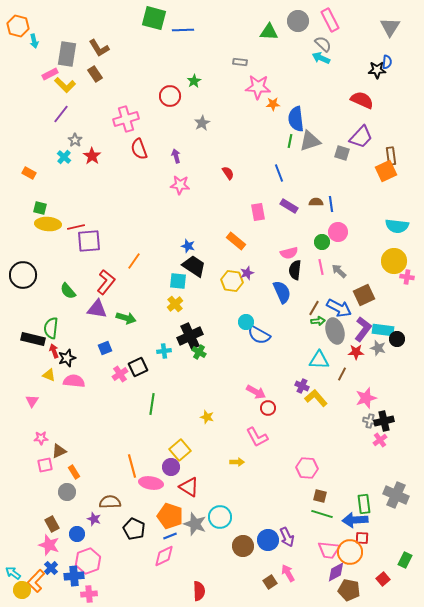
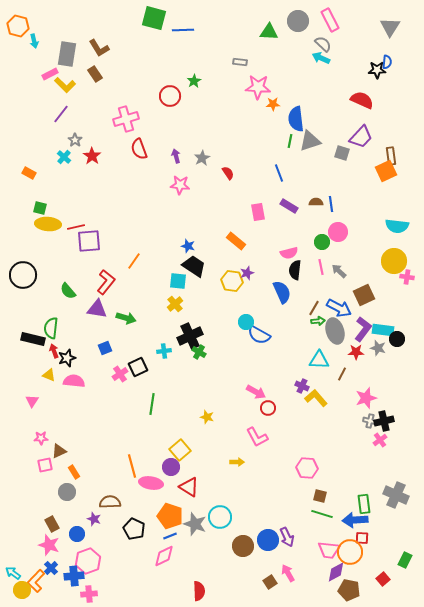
gray star at (202, 123): moved 35 px down
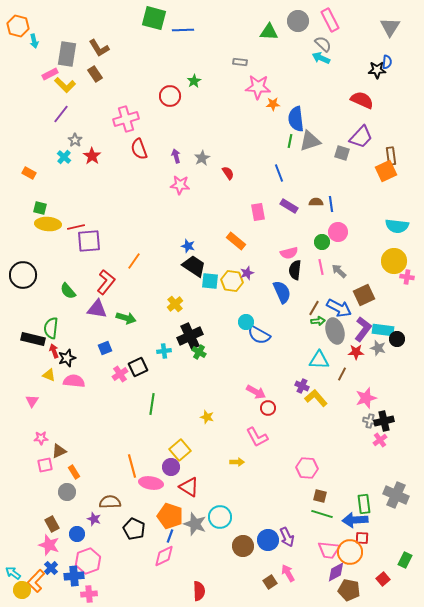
cyan square at (178, 281): moved 32 px right
blue line at (170, 536): rotated 48 degrees counterclockwise
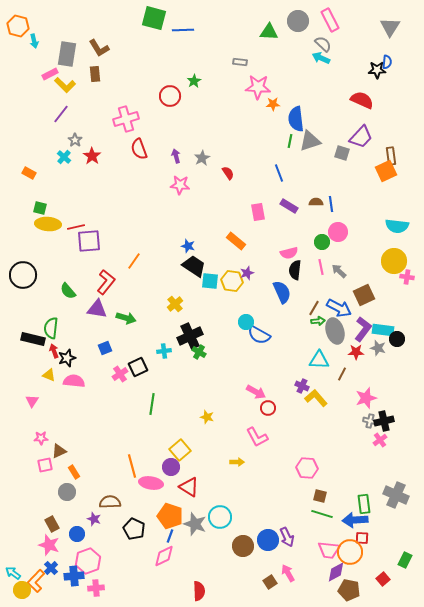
brown rectangle at (95, 74): rotated 28 degrees clockwise
pink cross at (89, 594): moved 7 px right, 6 px up
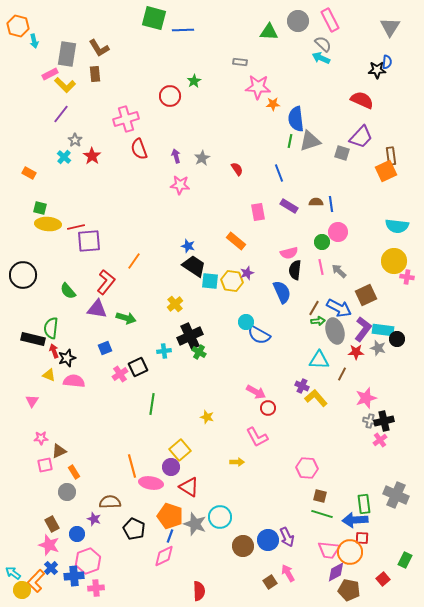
red semicircle at (228, 173): moved 9 px right, 4 px up
brown square at (364, 295): moved 2 px right
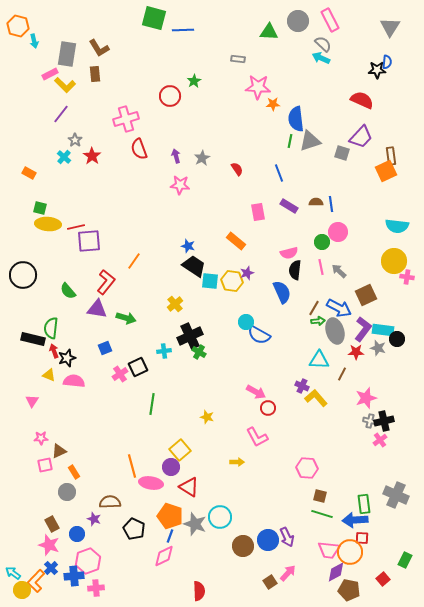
gray rectangle at (240, 62): moved 2 px left, 3 px up
pink arrow at (288, 573): rotated 72 degrees clockwise
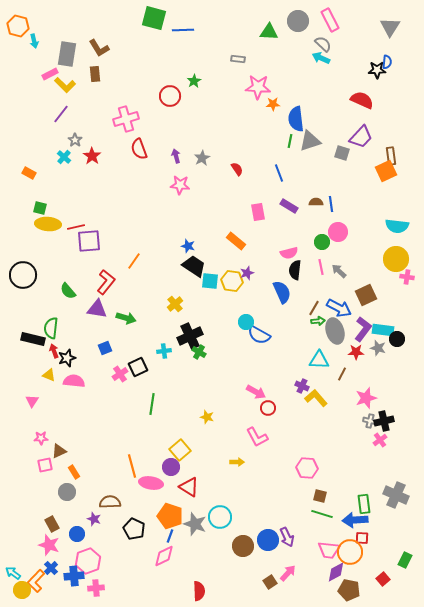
yellow circle at (394, 261): moved 2 px right, 2 px up
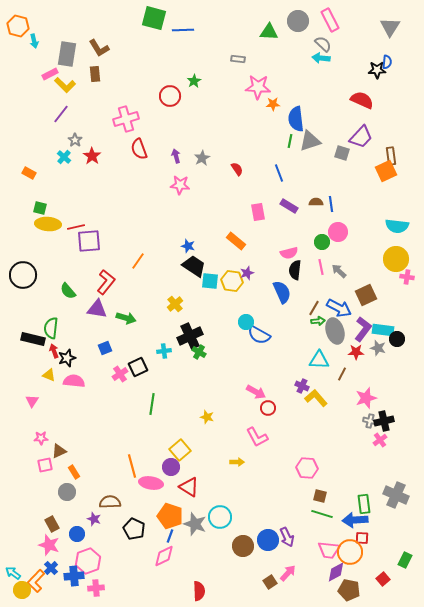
cyan arrow at (321, 58): rotated 18 degrees counterclockwise
orange line at (134, 261): moved 4 px right
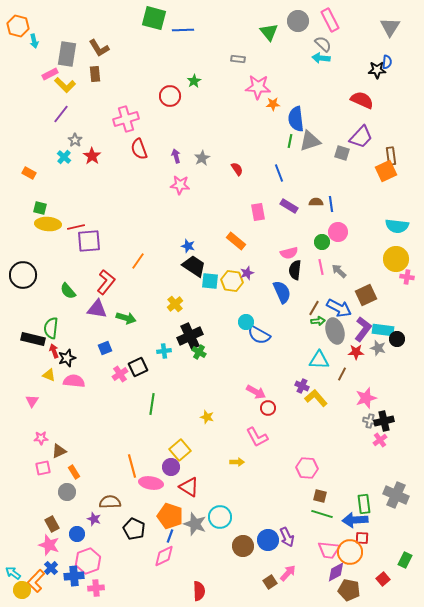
green triangle at (269, 32): rotated 48 degrees clockwise
pink square at (45, 465): moved 2 px left, 3 px down
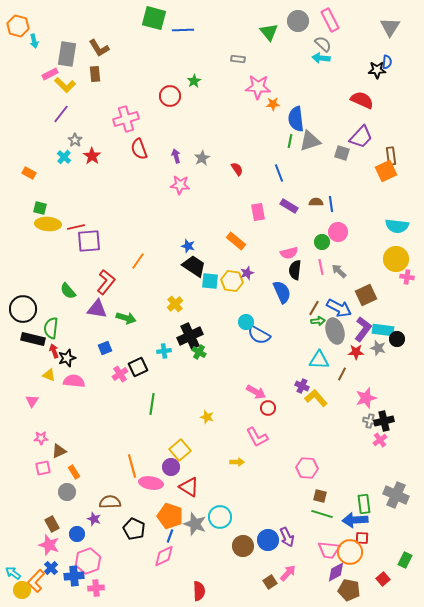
black circle at (23, 275): moved 34 px down
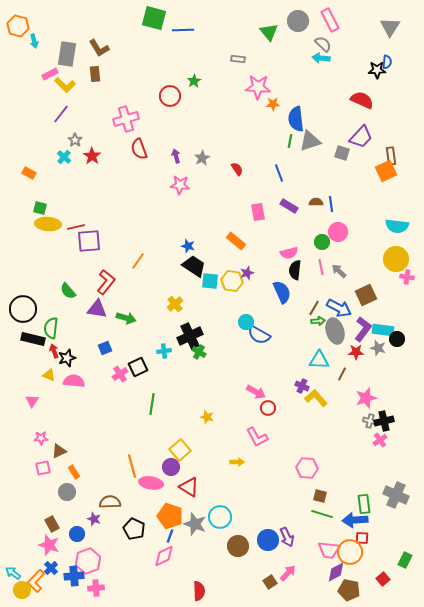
brown circle at (243, 546): moved 5 px left
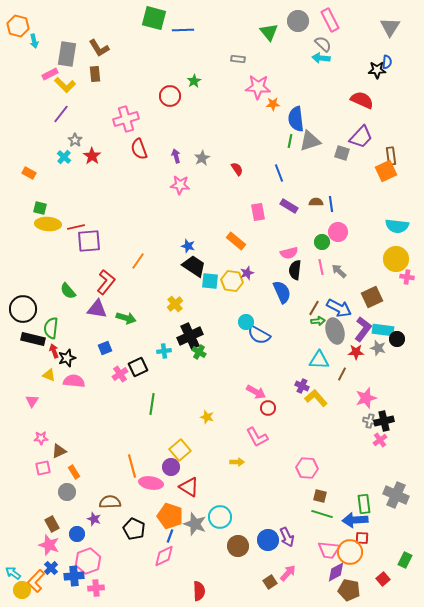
brown square at (366, 295): moved 6 px right, 2 px down
